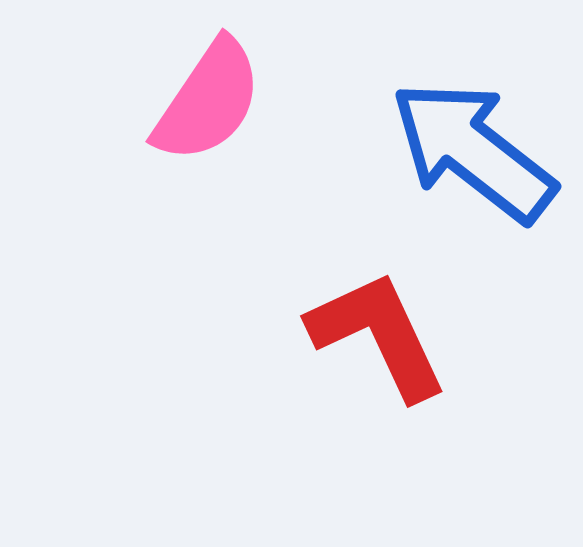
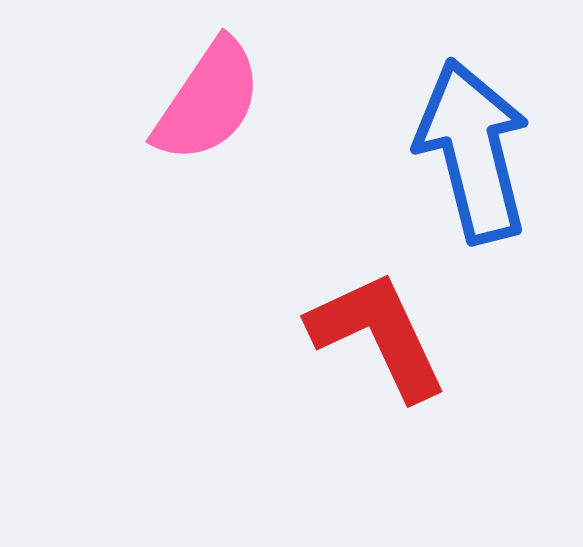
blue arrow: rotated 38 degrees clockwise
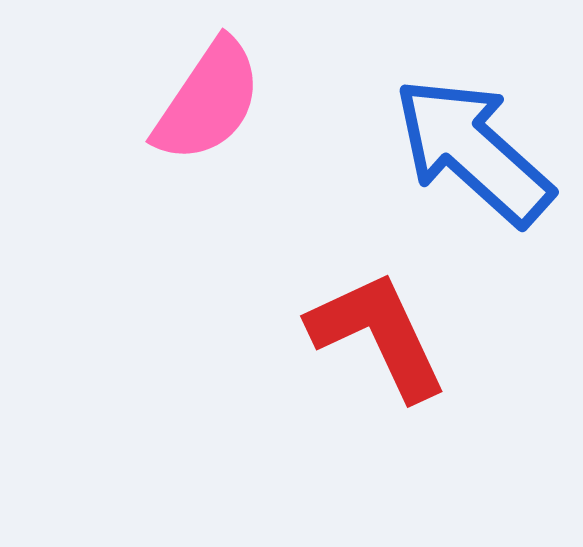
blue arrow: rotated 34 degrees counterclockwise
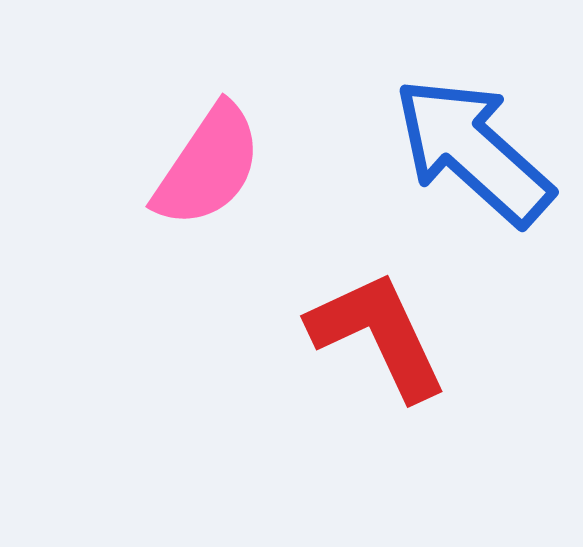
pink semicircle: moved 65 px down
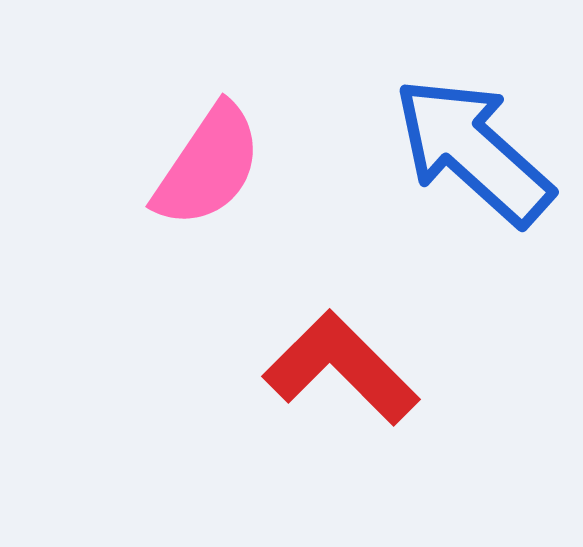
red L-shape: moved 37 px left, 33 px down; rotated 20 degrees counterclockwise
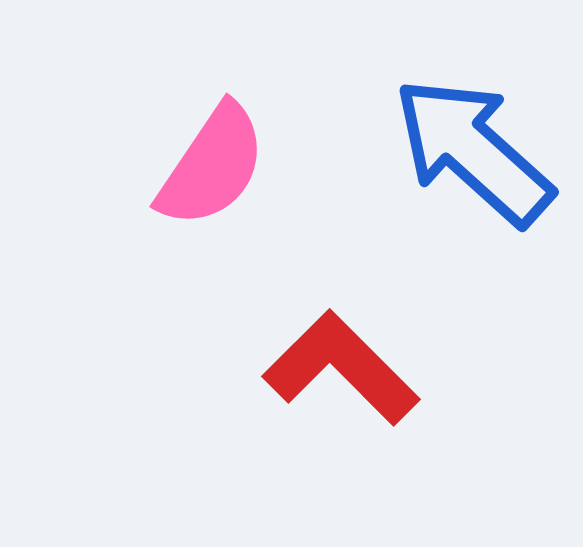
pink semicircle: moved 4 px right
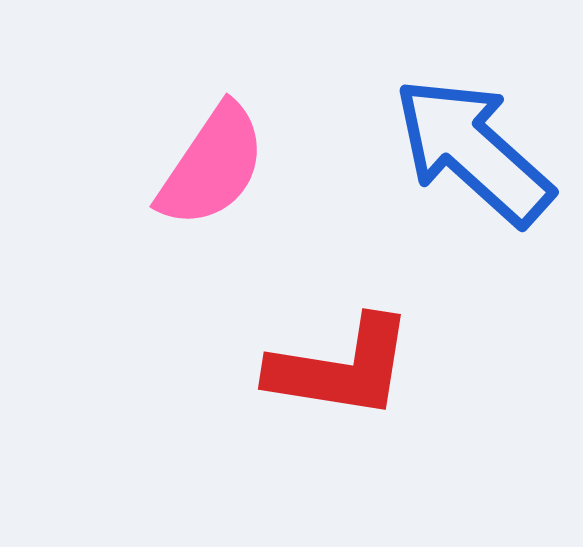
red L-shape: rotated 144 degrees clockwise
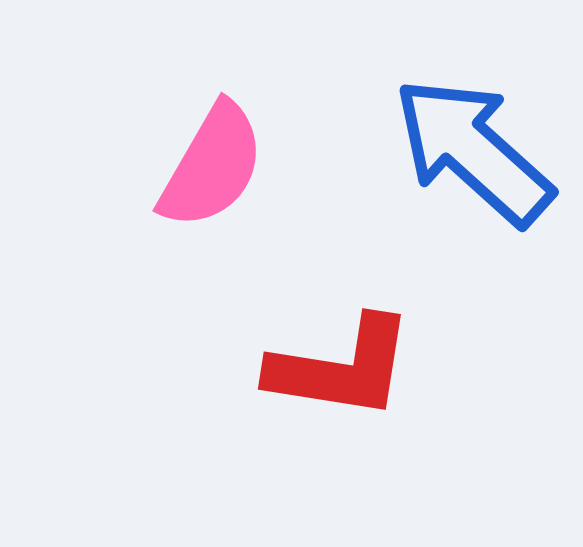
pink semicircle: rotated 4 degrees counterclockwise
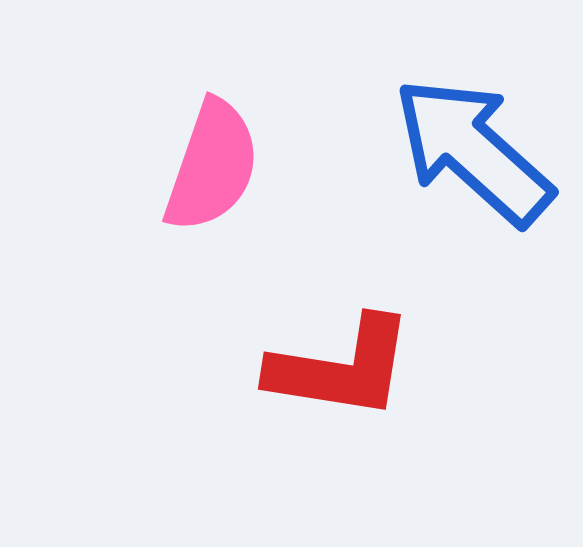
pink semicircle: rotated 11 degrees counterclockwise
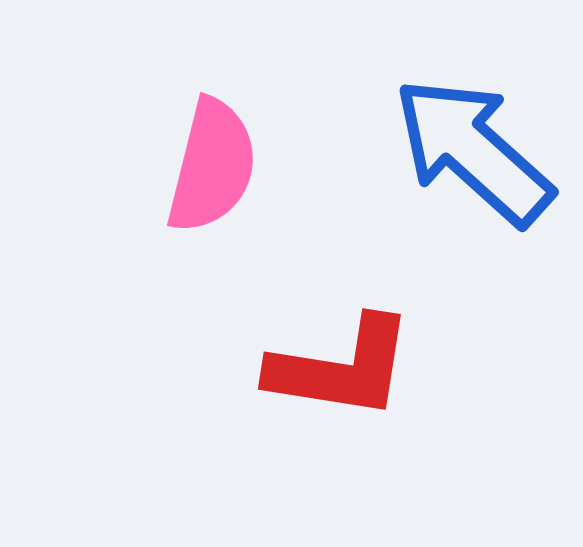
pink semicircle: rotated 5 degrees counterclockwise
